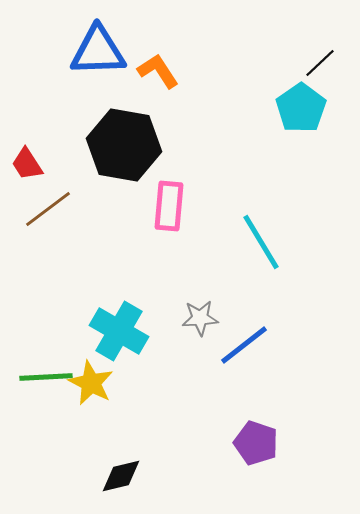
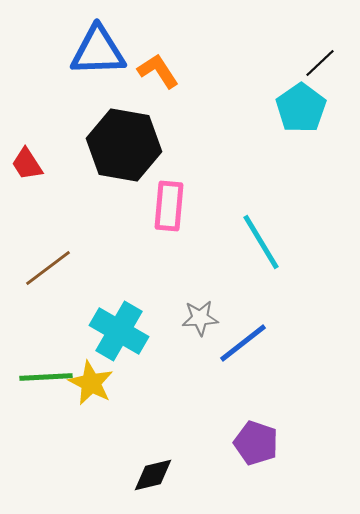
brown line: moved 59 px down
blue line: moved 1 px left, 2 px up
black diamond: moved 32 px right, 1 px up
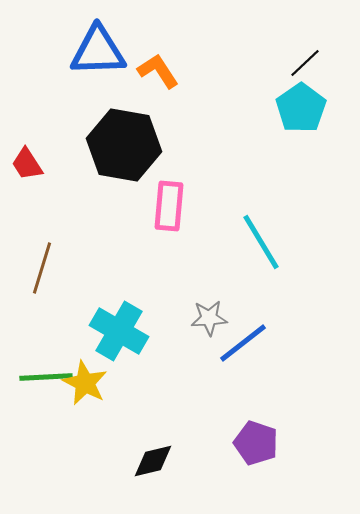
black line: moved 15 px left
brown line: moved 6 px left; rotated 36 degrees counterclockwise
gray star: moved 9 px right
yellow star: moved 6 px left
black diamond: moved 14 px up
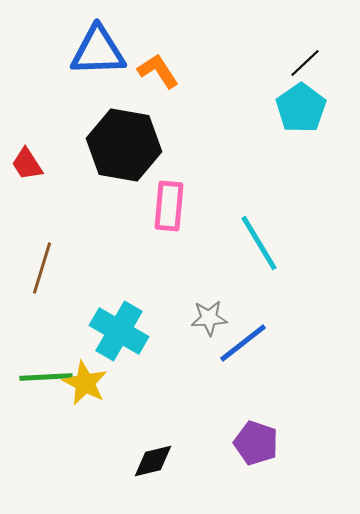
cyan line: moved 2 px left, 1 px down
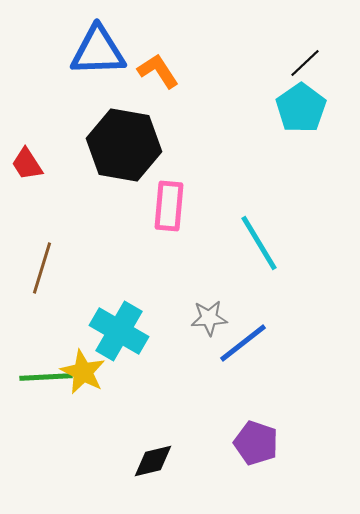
yellow star: moved 2 px left, 11 px up
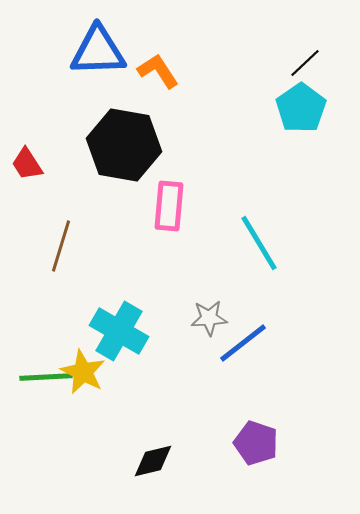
brown line: moved 19 px right, 22 px up
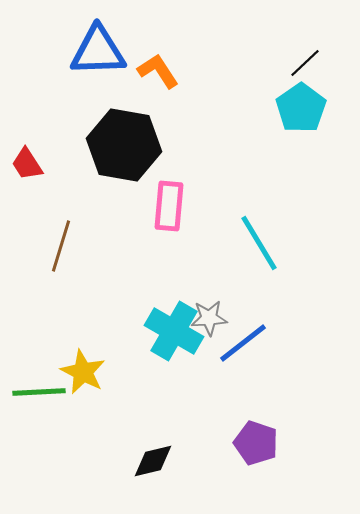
cyan cross: moved 55 px right
green line: moved 7 px left, 15 px down
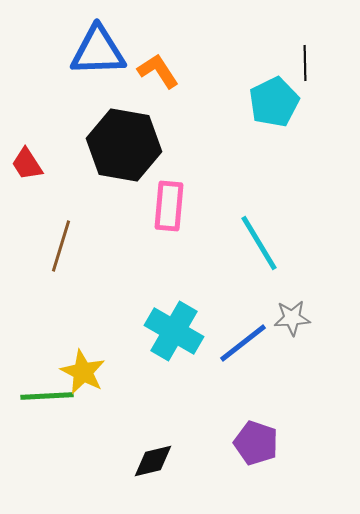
black line: rotated 48 degrees counterclockwise
cyan pentagon: moved 27 px left, 6 px up; rotated 9 degrees clockwise
gray star: moved 83 px right
green line: moved 8 px right, 4 px down
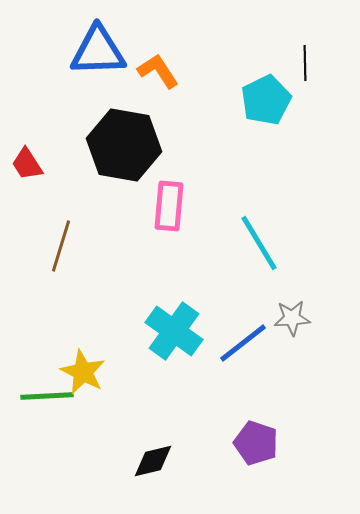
cyan pentagon: moved 8 px left, 2 px up
cyan cross: rotated 6 degrees clockwise
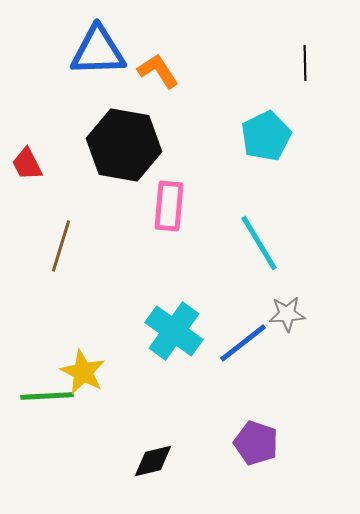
cyan pentagon: moved 36 px down
red trapezoid: rotated 6 degrees clockwise
gray star: moved 5 px left, 4 px up
